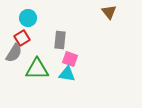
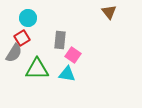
pink square: moved 3 px right, 4 px up; rotated 14 degrees clockwise
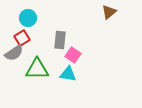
brown triangle: rotated 28 degrees clockwise
gray semicircle: rotated 24 degrees clockwise
cyan triangle: moved 1 px right
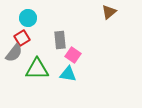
gray rectangle: rotated 12 degrees counterclockwise
gray semicircle: rotated 18 degrees counterclockwise
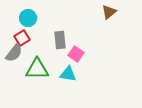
pink square: moved 3 px right, 1 px up
